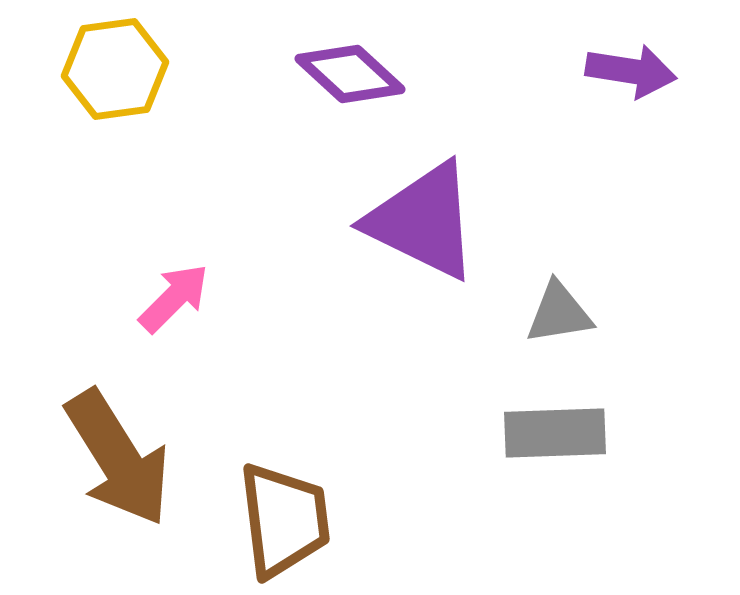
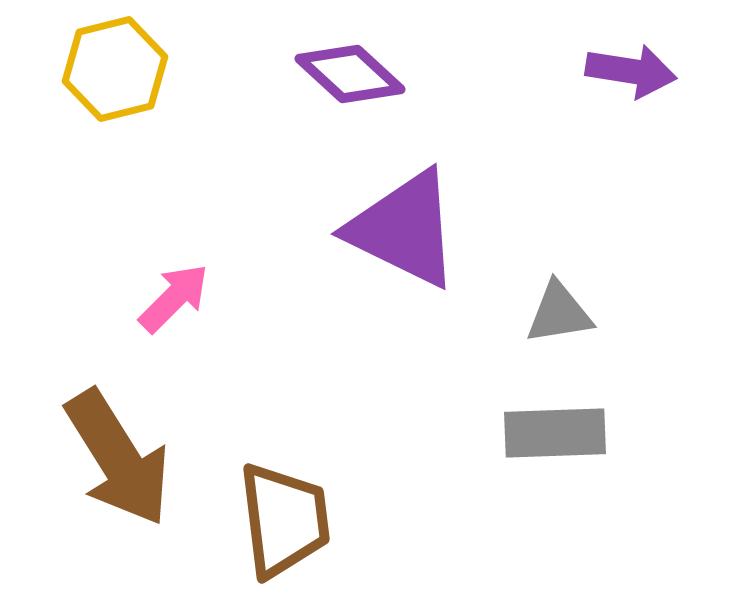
yellow hexagon: rotated 6 degrees counterclockwise
purple triangle: moved 19 px left, 8 px down
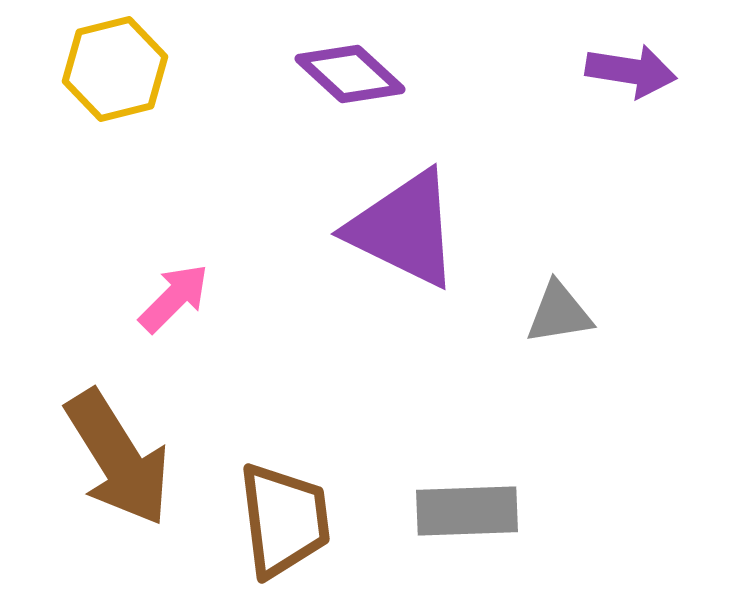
gray rectangle: moved 88 px left, 78 px down
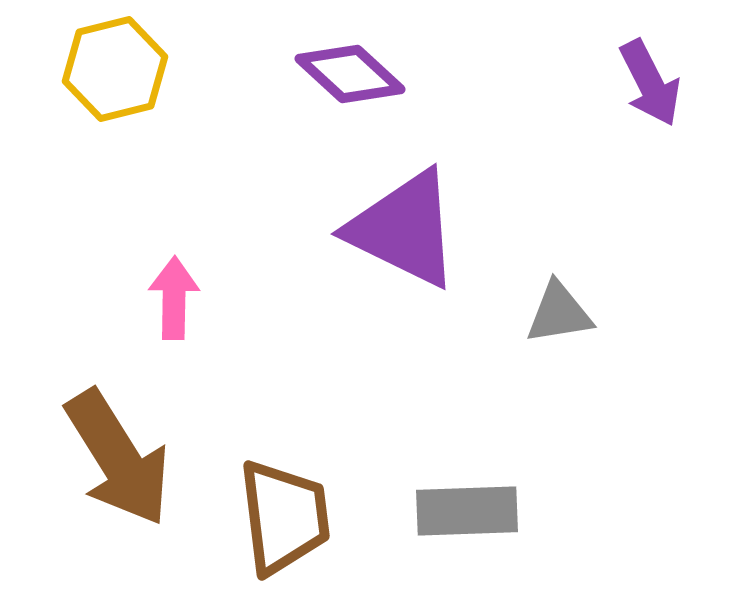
purple arrow: moved 19 px right, 12 px down; rotated 54 degrees clockwise
pink arrow: rotated 44 degrees counterclockwise
brown trapezoid: moved 3 px up
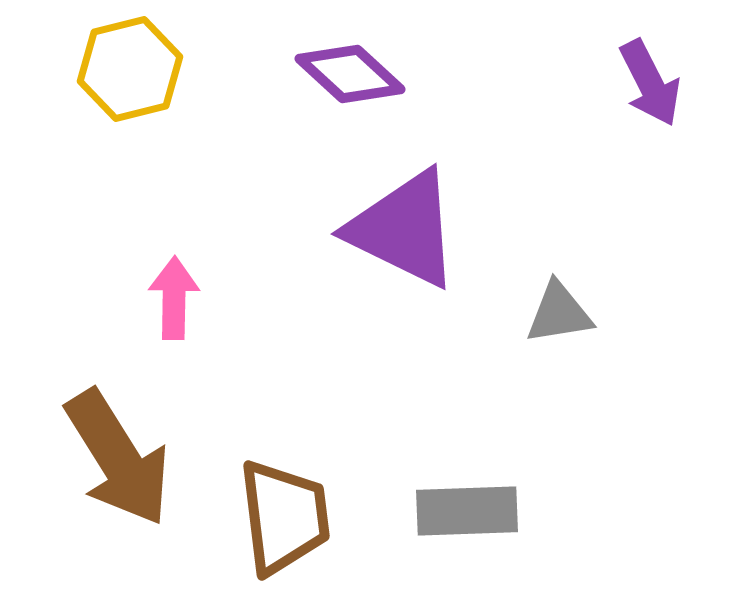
yellow hexagon: moved 15 px right
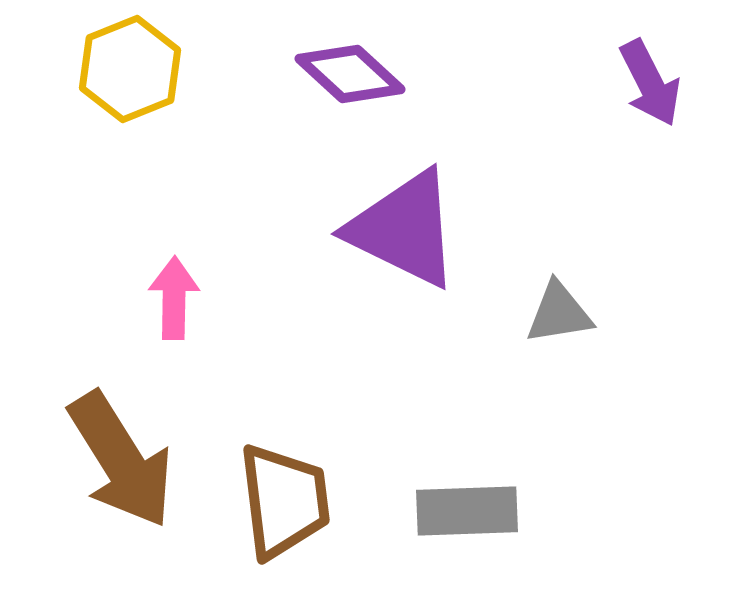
yellow hexagon: rotated 8 degrees counterclockwise
brown arrow: moved 3 px right, 2 px down
brown trapezoid: moved 16 px up
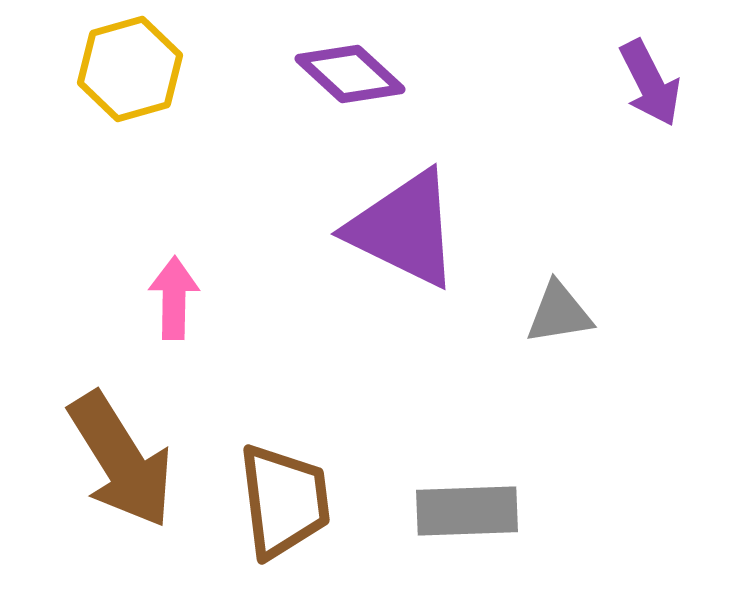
yellow hexagon: rotated 6 degrees clockwise
